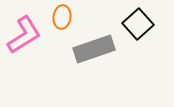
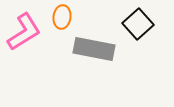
pink L-shape: moved 3 px up
gray rectangle: rotated 30 degrees clockwise
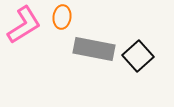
black square: moved 32 px down
pink L-shape: moved 7 px up
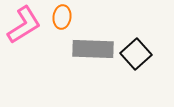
gray rectangle: moved 1 px left; rotated 9 degrees counterclockwise
black square: moved 2 px left, 2 px up
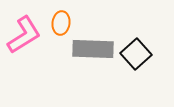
orange ellipse: moved 1 px left, 6 px down
pink L-shape: moved 10 px down
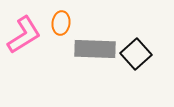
gray rectangle: moved 2 px right
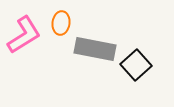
gray rectangle: rotated 9 degrees clockwise
black square: moved 11 px down
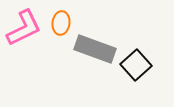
pink L-shape: moved 7 px up; rotated 6 degrees clockwise
gray rectangle: rotated 9 degrees clockwise
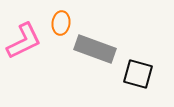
pink L-shape: moved 13 px down
black square: moved 2 px right, 9 px down; rotated 32 degrees counterclockwise
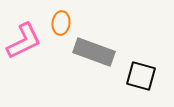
gray rectangle: moved 1 px left, 3 px down
black square: moved 3 px right, 2 px down
